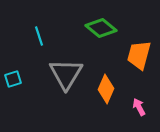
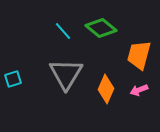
cyan line: moved 24 px right, 5 px up; rotated 24 degrees counterclockwise
pink arrow: moved 17 px up; rotated 84 degrees counterclockwise
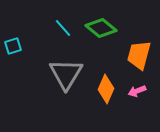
cyan line: moved 3 px up
cyan square: moved 33 px up
pink arrow: moved 2 px left, 1 px down
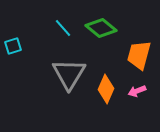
gray triangle: moved 3 px right
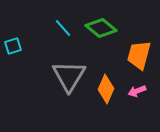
gray triangle: moved 2 px down
